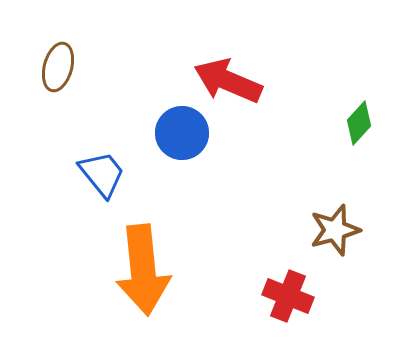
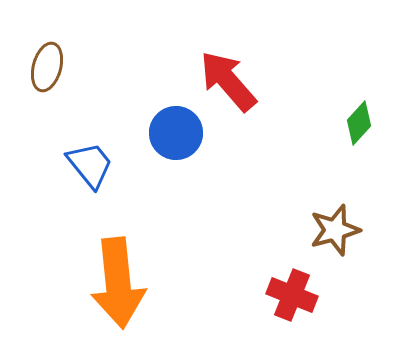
brown ellipse: moved 11 px left
red arrow: rotated 26 degrees clockwise
blue circle: moved 6 px left
blue trapezoid: moved 12 px left, 9 px up
orange arrow: moved 25 px left, 13 px down
red cross: moved 4 px right, 1 px up
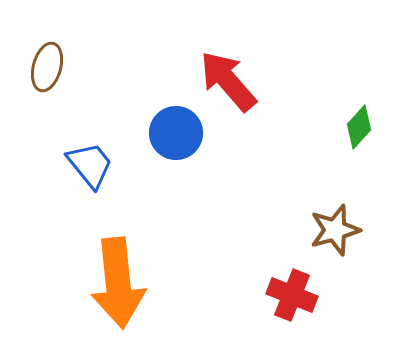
green diamond: moved 4 px down
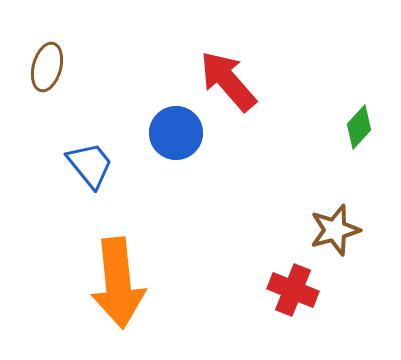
red cross: moved 1 px right, 5 px up
